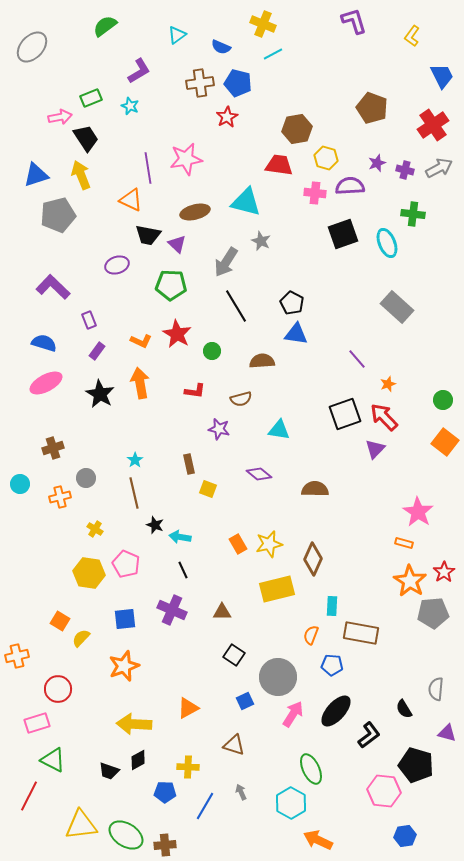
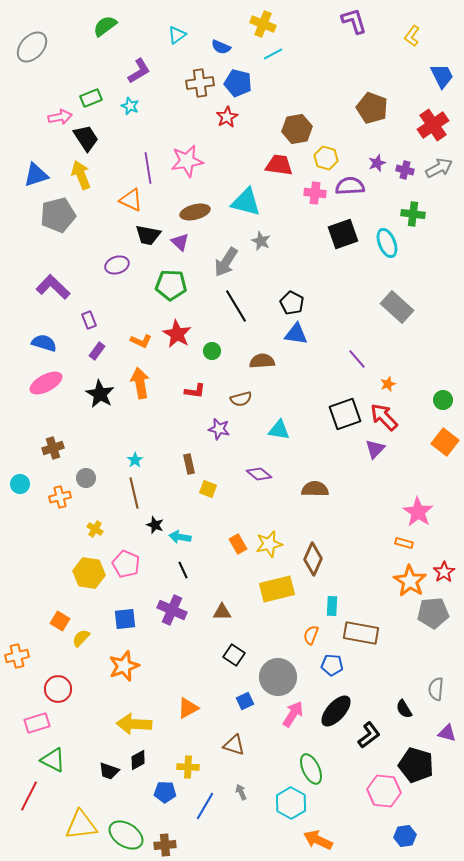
pink star at (186, 159): moved 1 px right, 2 px down
purple triangle at (177, 244): moved 3 px right, 2 px up
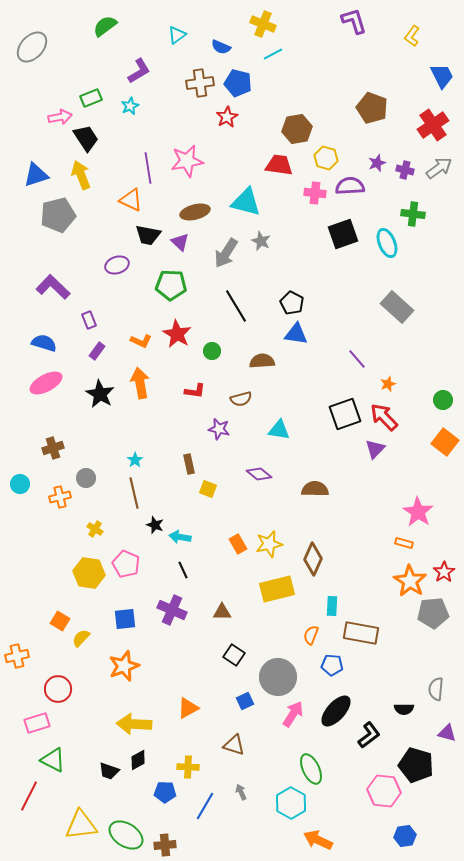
cyan star at (130, 106): rotated 24 degrees clockwise
gray arrow at (439, 168): rotated 8 degrees counterclockwise
gray arrow at (226, 262): moved 9 px up
black semicircle at (404, 709): rotated 60 degrees counterclockwise
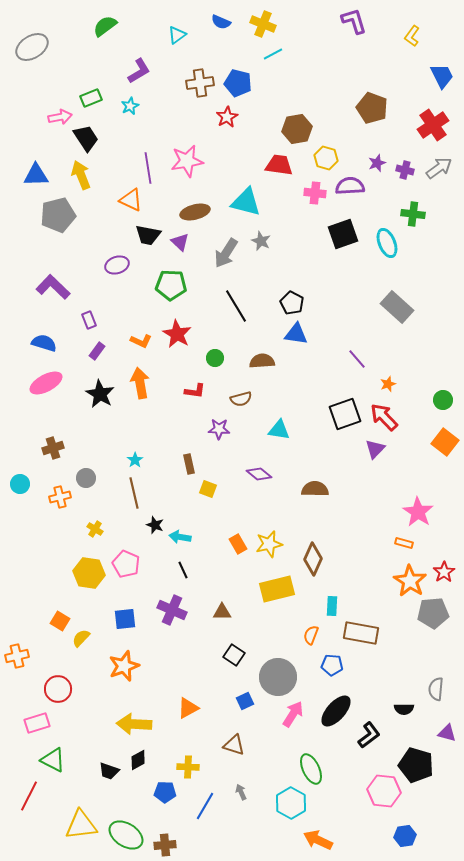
gray ellipse at (32, 47): rotated 16 degrees clockwise
blue semicircle at (221, 47): moved 25 px up
blue triangle at (36, 175): rotated 16 degrees clockwise
green circle at (212, 351): moved 3 px right, 7 px down
purple star at (219, 429): rotated 10 degrees counterclockwise
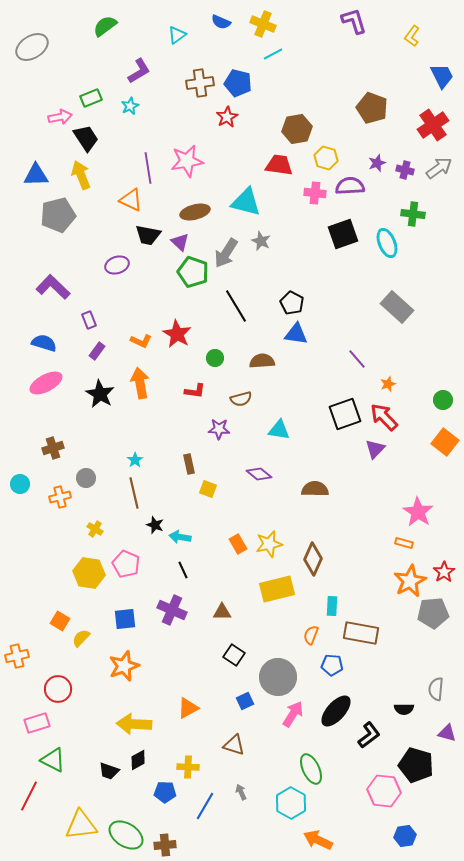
green pentagon at (171, 285): moved 22 px right, 13 px up; rotated 16 degrees clockwise
orange star at (410, 581): rotated 12 degrees clockwise
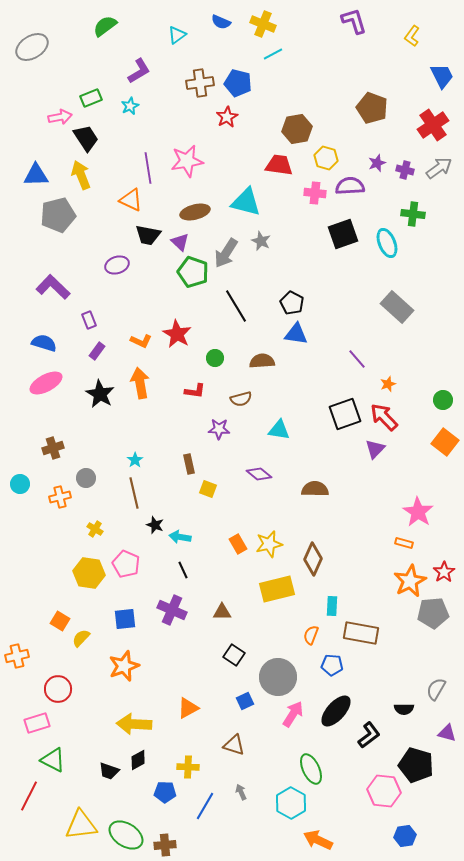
gray semicircle at (436, 689): rotated 25 degrees clockwise
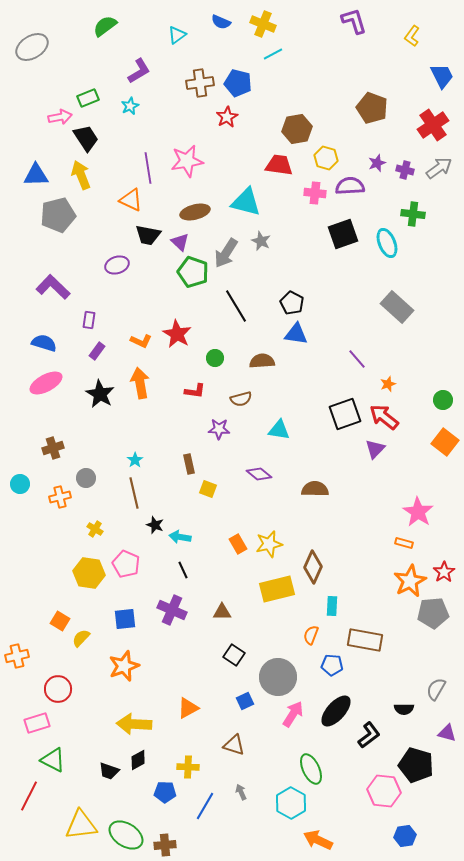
green rectangle at (91, 98): moved 3 px left
purple rectangle at (89, 320): rotated 30 degrees clockwise
red arrow at (384, 417): rotated 8 degrees counterclockwise
brown diamond at (313, 559): moved 8 px down
brown rectangle at (361, 633): moved 4 px right, 7 px down
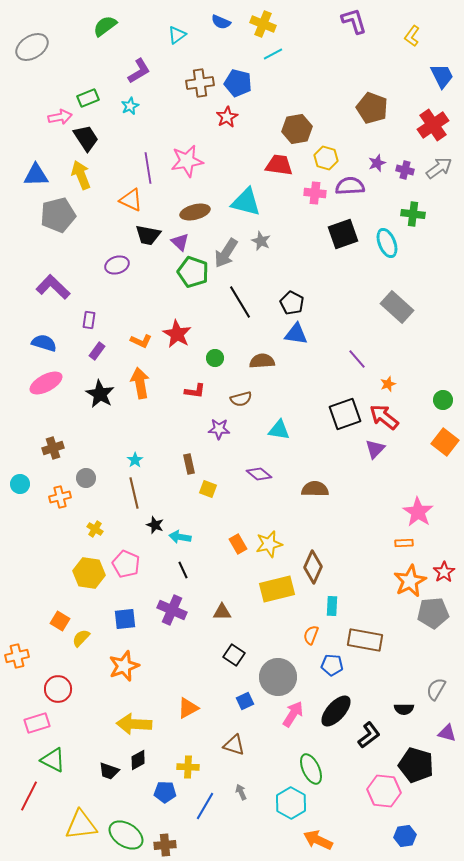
black line at (236, 306): moved 4 px right, 4 px up
orange rectangle at (404, 543): rotated 18 degrees counterclockwise
